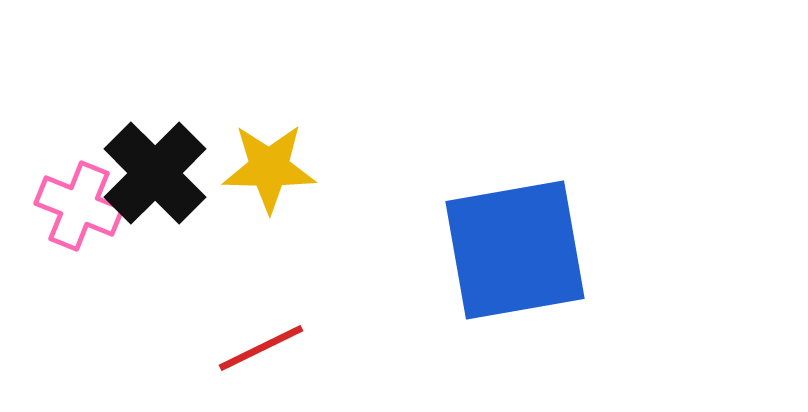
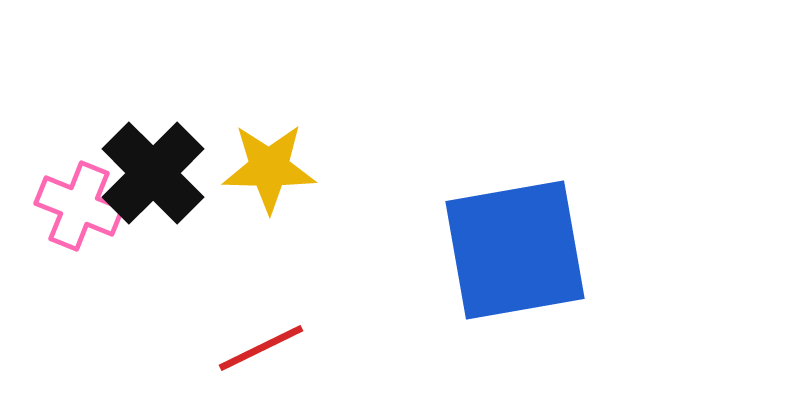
black cross: moved 2 px left
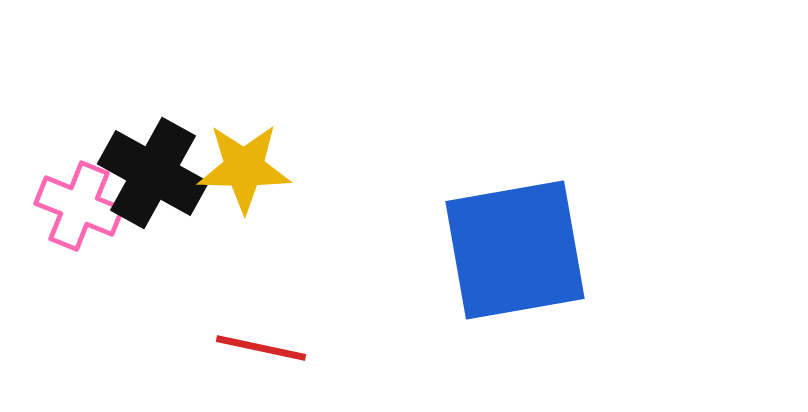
yellow star: moved 25 px left
black cross: rotated 16 degrees counterclockwise
red line: rotated 38 degrees clockwise
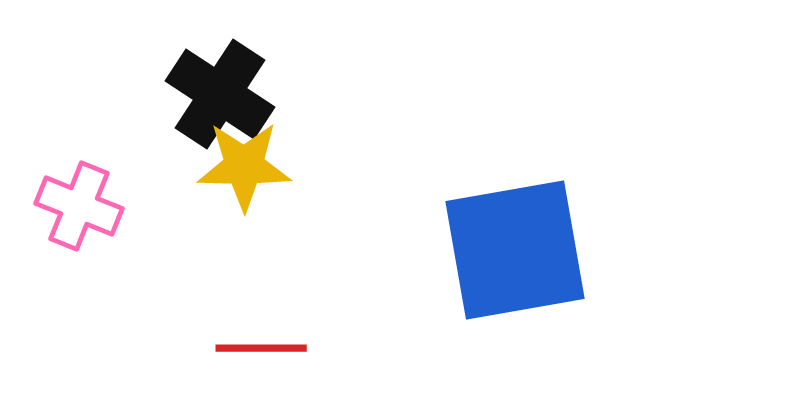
yellow star: moved 2 px up
black cross: moved 67 px right, 79 px up; rotated 4 degrees clockwise
red line: rotated 12 degrees counterclockwise
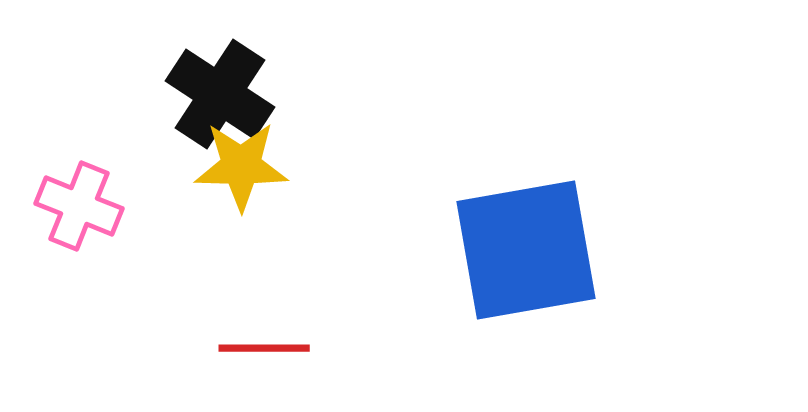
yellow star: moved 3 px left
blue square: moved 11 px right
red line: moved 3 px right
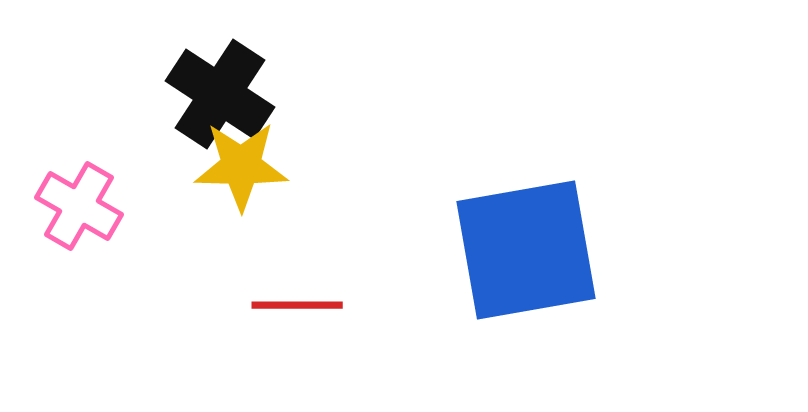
pink cross: rotated 8 degrees clockwise
red line: moved 33 px right, 43 px up
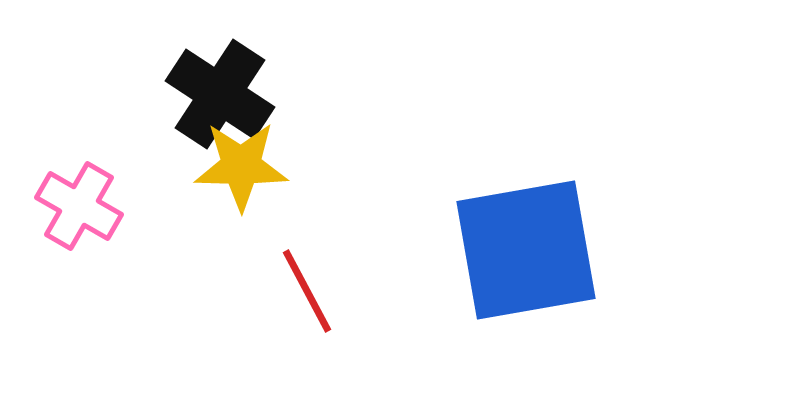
red line: moved 10 px right, 14 px up; rotated 62 degrees clockwise
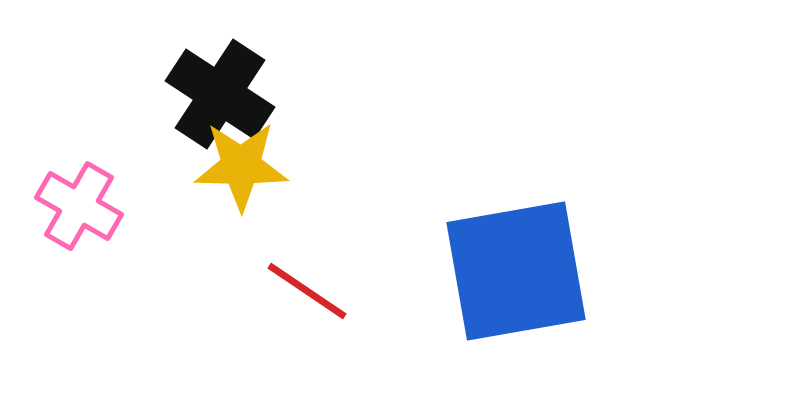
blue square: moved 10 px left, 21 px down
red line: rotated 28 degrees counterclockwise
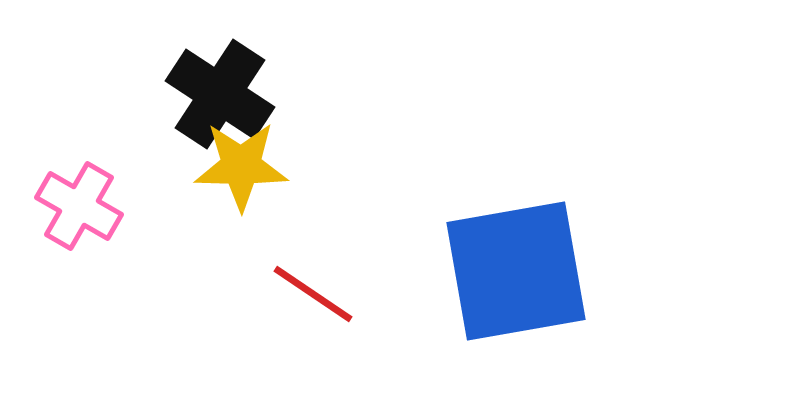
red line: moved 6 px right, 3 px down
